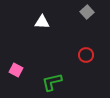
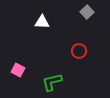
red circle: moved 7 px left, 4 px up
pink square: moved 2 px right
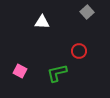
pink square: moved 2 px right, 1 px down
green L-shape: moved 5 px right, 9 px up
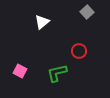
white triangle: rotated 42 degrees counterclockwise
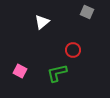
gray square: rotated 24 degrees counterclockwise
red circle: moved 6 px left, 1 px up
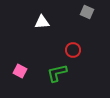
white triangle: rotated 35 degrees clockwise
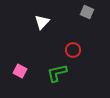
white triangle: rotated 42 degrees counterclockwise
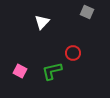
red circle: moved 3 px down
green L-shape: moved 5 px left, 2 px up
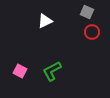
white triangle: moved 3 px right, 1 px up; rotated 21 degrees clockwise
red circle: moved 19 px right, 21 px up
green L-shape: rotated 15 degrees counterclockwise
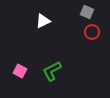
white triangle: moved 2 px left
